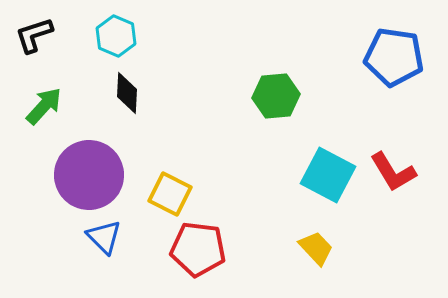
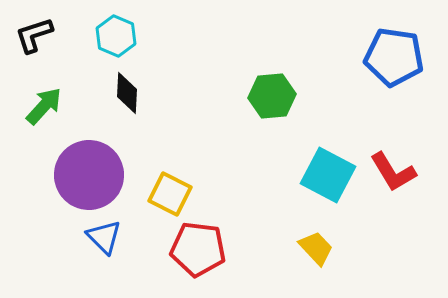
green hexagon: moved 4 px left
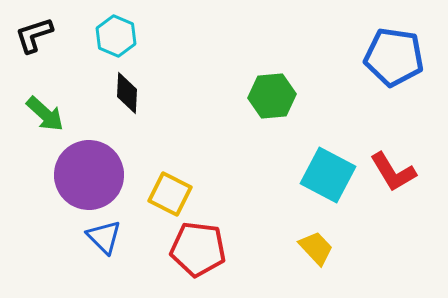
green arrow: moved 1 px right, 8 px down; rotated 90 degrees clockwise
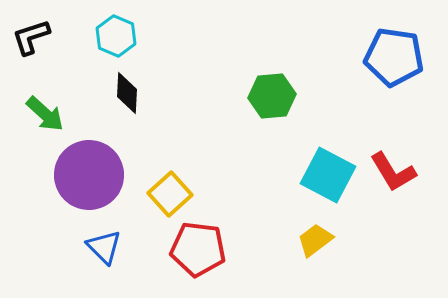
black L-shape: moved 3 px left, 2 px down
yellow square: rotated 21 degrees clockwise
blue triangle: moved 10 px down
yellow trapezoid: moved 1 px left, 8 px up; rotated 84 degrees counterclockwise
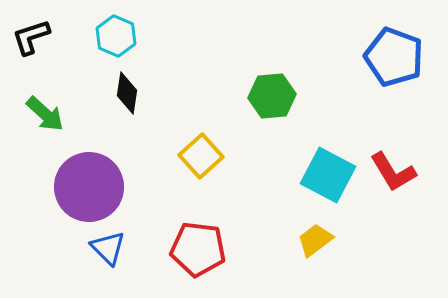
blue pentagon: rotated 12 degrees clockwise
black diamond: rotated 6 degrees clockwise
purple circle: moved 12 px down
yellow square: moved 31 px right, 38 px up
blue triangle: moved 4 px right, 1 px down
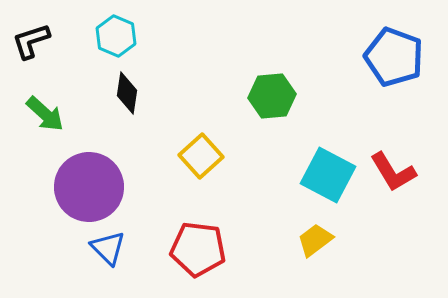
black L-shape: moved 4 px down
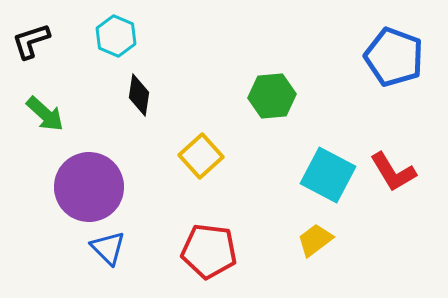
black diamond: moved 12 px right, 2 px down
red pentagon: moved 11 px right, 2 px down
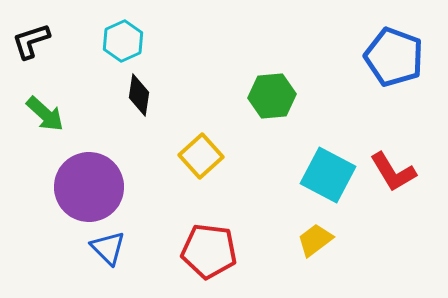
cyan hexagon: moved 7 px right, 5 px down; rotated 12 degrees clockwise
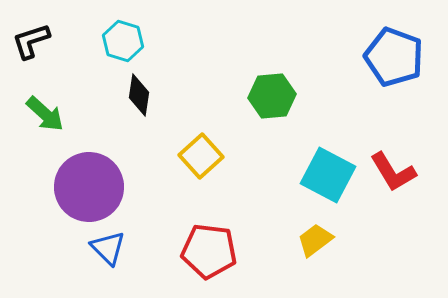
cyan hexagon: rotated 18 degrees counterclockwise
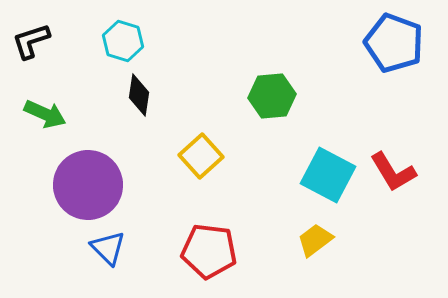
blue pentagon: moved 14 px up
green arrow: rotated 18 degrees counterclockwise
purple circle: moved 1 px left, 2 px up
